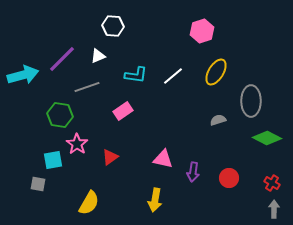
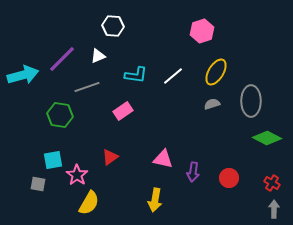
gray semicircle: moved 6 px left, 16 px up
pink star: moved 31 px down
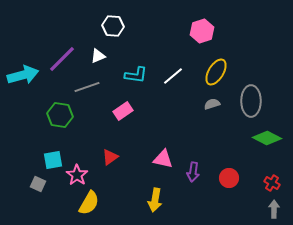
gray square: rotated 14 degrees clockwise
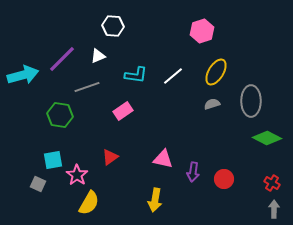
red circle: moved 5 px left, 1 px down
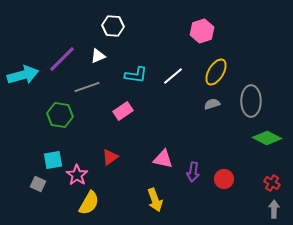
yellow arrow: rotated 30 degrees counterclockwise
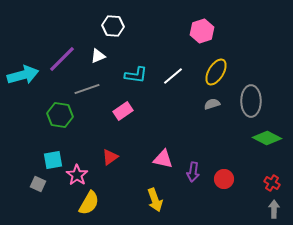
gray line: moved 2 px down
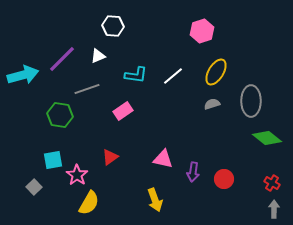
green diamond: rotated 12 degrees clockwise
gray square: moved 4 px left, 3 px down; rotated 21 degrees clockwise
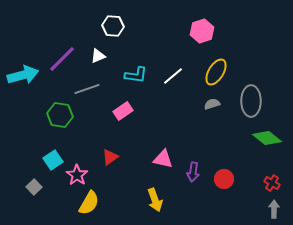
cyan square: rotated 24 degrees counterclockwise
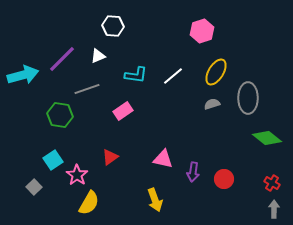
gray ellipse: moved 3 px left, 3 px up
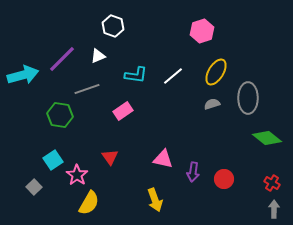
white hexagon: rotated 15 degrees clockwise
red triangle: rotated 30 degrees counterclockwise
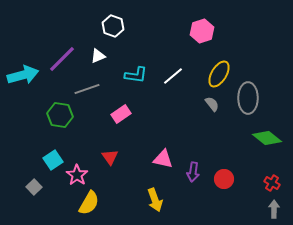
yellow ellipse: moved 3 px right, 2 px down
gray semicircle: rotated 70 degrees clockwise
pink rectangle: moved 2 px left, 3 px down
